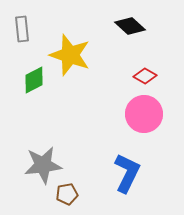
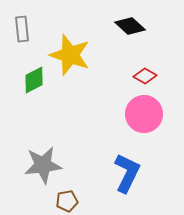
brown pentagon: moved 7 px down
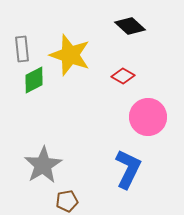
gray rectangle: moved 20 px down
red diamond: moved 22 px left
pink circle: moved 4 px right, 3 px down
gray star: rotated 24 degrees counterclockwise
blue L-shape: moved 1 px right, 4 px up
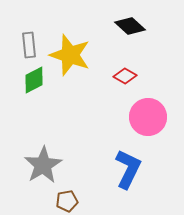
gray rectangle: moved 7 px right, 4 px up
red diamond: moved 2 px right
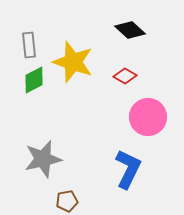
black diamond: moved 4 px down
yellow star: moved 3 px right, 7 px down
gray star: moved 6 px up; rotated 18 degrees clockwise
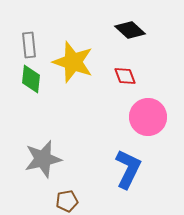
red diamond: rotated 40 degrees clockwise
green diamond: moved 3 px left, 1 px up; rotated 56 degrees counterclockwise
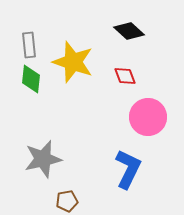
black diamond: moved 1 px left, 1 px down
